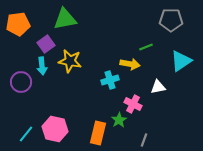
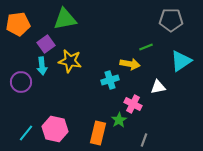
cyan line: moved 1 px up
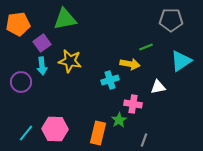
purple square: moved 4 px left, 1 px up
pink cross: rotated 18 degrees counterclockwise
pink hexagon: rotated 10 degrees counterclockwise
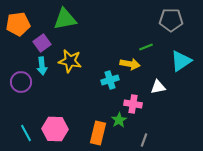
cyan line: rotated 66 degrees counterclockwise
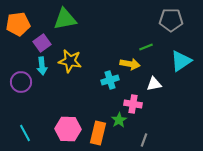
white triangle: moved 4 px left, 3 px up
pink hexagon: moved 13 px right
cyan line: moved 1 px left
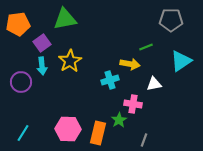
yellow star: rotated 30 degrees clockwise
cyan line: moved 2 px left; rotated 60 degrees clockwise
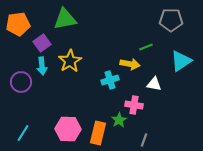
white triangle: rotated 21 degrees clockwise
pink cross: moved 1 px right, 1 px down
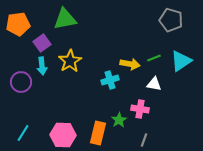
gray pentagon: rotated 15 degrees clockwise
green line: moved 8 px right, 11 px down
pink cross: moved 6 px right, 4 px down
pink hexagon: moved 5 px left, 6 px down
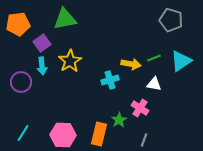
yellow arrow: moved 1 px right
pink cross: moved 1 px up; rotated 24 degrees clockwise
orange rectangle: moved 1 px right, 1 px down
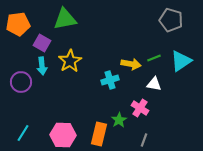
purple square: rotated 24 degrees counterclockwise
